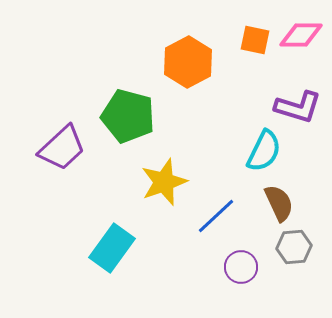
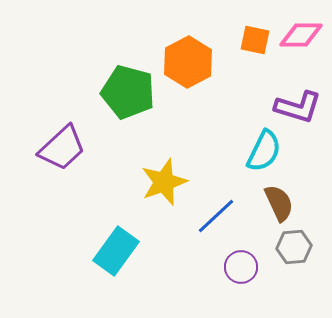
green pentagon: moved 24 px up
cyan rectangle: moved 4 px right, 3 px down
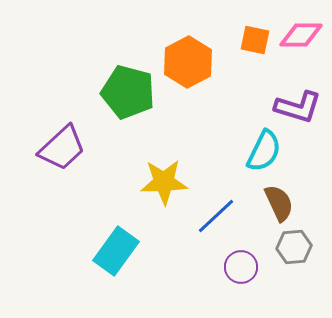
yellow star: rotated 18 degrees clockwise
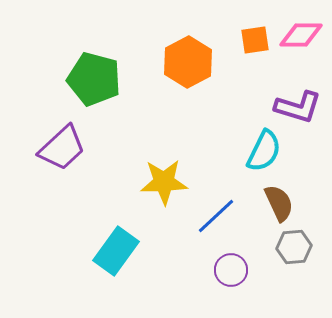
orange square: rotated 20 degrees counterclockwise
green pentagon: moved 34 px left, 13 px up
purple circle: moved 10 px left, 3 px down
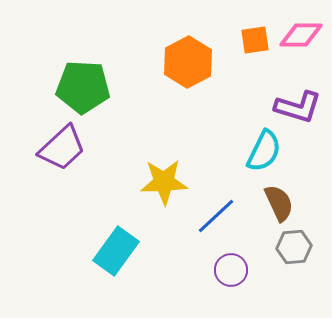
green pentagon: moved 11 px left, 8 px down; rotated 12 degrees counterclockwise
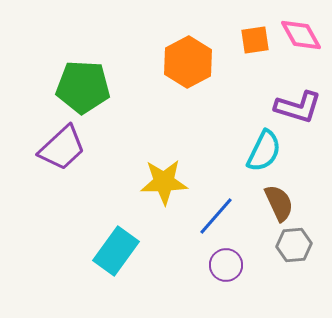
pink diamond: rotated 60 degrees clockwise
blue line: rotated 6 degrees counterclockwise
gray hexagon: moved 2 px up
purple circle: moved 5 px left, 5 px up
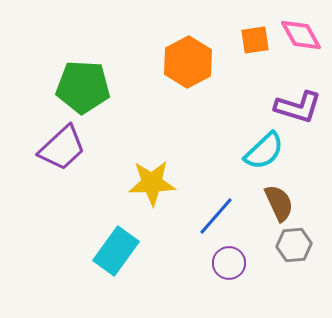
cyan semicircle: rotated 21 degrees clockwise
yellow star: moved 12 px left, 1 px down
purple circle: moved 3 px right, 2 px up
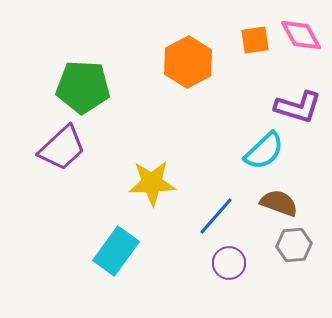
brown semicircle: rotated 45 degrees counterclockwise
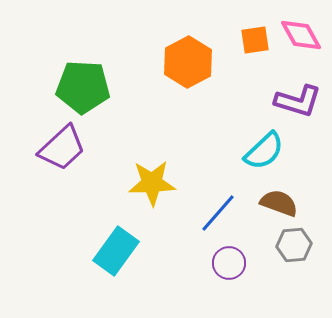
purple L-shape: moved 6 px up
blue line: moved 2 px right, 3 px up
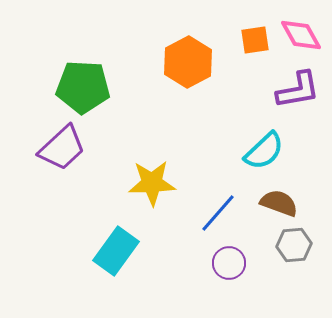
purple L-shape: moved 11 px up; rotated 27 degrees counterclockwise
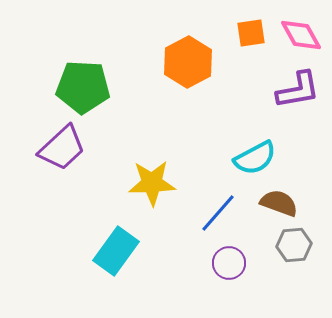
orange square: moved 4 px left, 7 px up
cyan semicircle: moved 9 px left, 7 px down; rotated 15 degrees clockwise
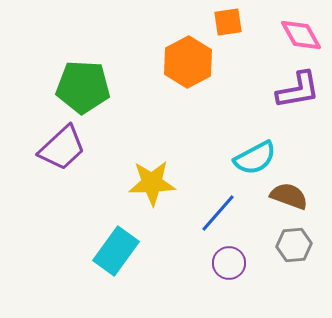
orange square: moved 23 px left, 11 px up
brown semicircle: moved 10 px right, 7 px up
